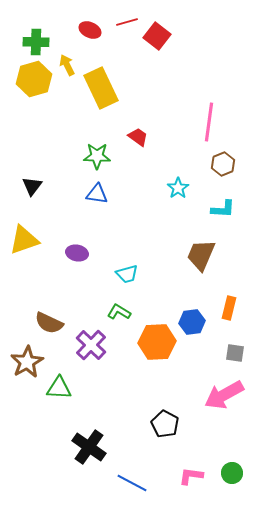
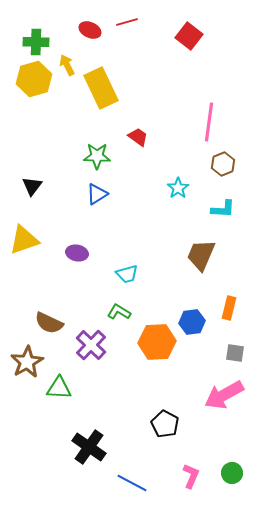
red square: moved 32 px right
blue triangle: rotated 40 degrees counterclockwise
pink L-shape: rotated 105 degrees clockwise
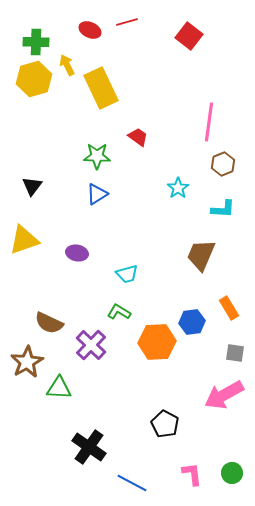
orange rectangle: rotated 45 degrees counterclockwise
pink L-shape: moved 1 px right, 2 px up; rotated 30 degrees counterclockwise
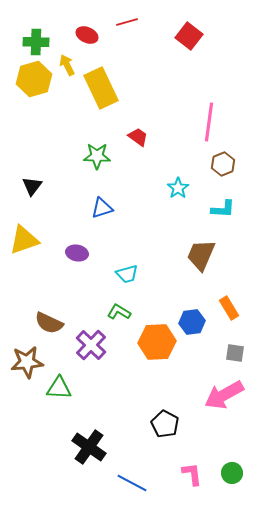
red ellipse: moved 3 px left, 5 px down
blue triangle: moved 5 px right, 14 px down; rotated 15 degrees clockwise
brown star: rotated 24 degrees clockwise
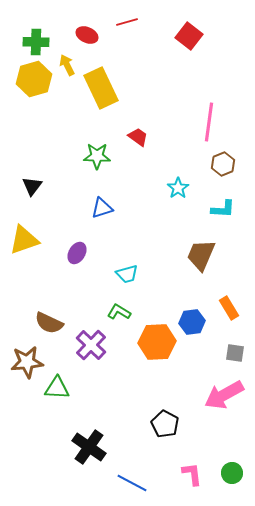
purple ellipse: rotated 70 degrees counterclockwise
green triangle: moved 2 px left
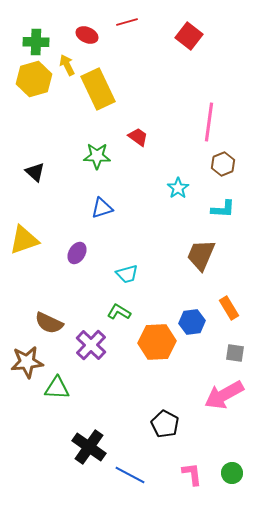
yellow rectangle: moved 3 px left, 1 px down
black triangle: moved 3 px right, 14 px up; rotated 25 degrees counterclockwise
blue line: moved 2 px left, 8 px up
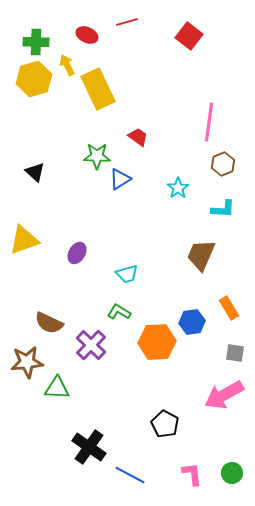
blue triangle: moved 18 px right, 29 px up; rotated 15 degrees counterclockwise
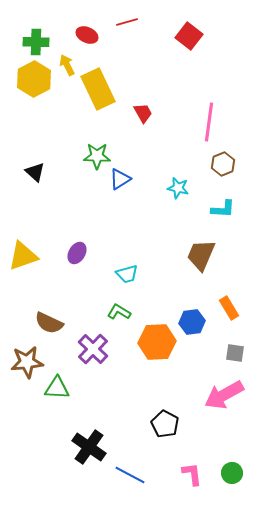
yellow hexagon: rotated 12 degrees counterclockwise
red trapezoid: moved 5 px right, 24 px up; rotated 25 degrees clockwise
cyan star: rotated 25 degrees counterclockwise
yellow triangle: moved 1 px left, 16 px down
purple cross: moved 2 px right, 4 px down
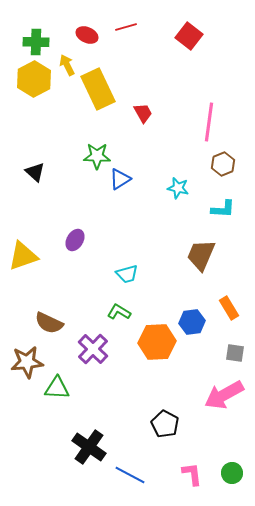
red line: moved 1 px left, 5 px down
purple ellipse: moved 2 px left, 13 px up
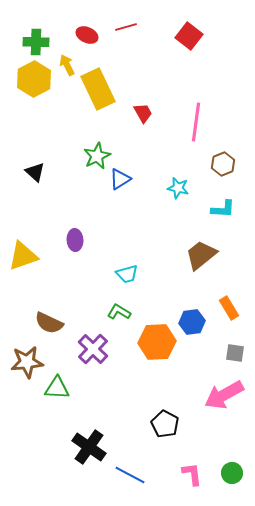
pink line: moved 13 px left
green star: rotated 28 degrees counterclockwise
purple ellipse: rotated 35 degrees counterclockwise
brown trapezoid: rotated 28 degrees clockwise
